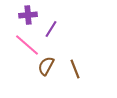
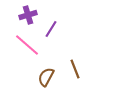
purple cross: rotated 12 degrees counterclockwise
brown semicircle: moved 11 px down
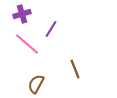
purple cross: moved 6 px left, 1 px up
pink line: moved 1 px up
brown semicircle: moved 10 px left, 7 px down
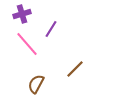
pink line: rotated 8 degrees clockwise
brown line: rotated 66 degrees clockwise
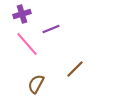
purple line: rotated 36 degrees clockwise
